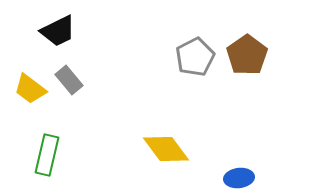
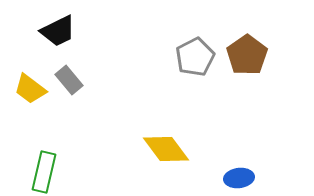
green rectangle: moved 3 px left, 17 px down
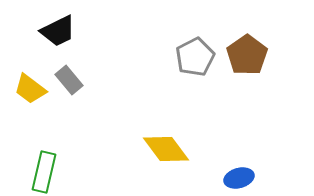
blue ellipse: rotated 8 degrees counterclockwise
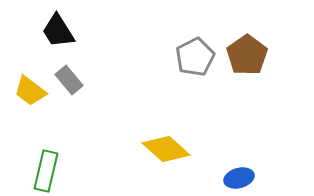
black trapezoid: rotated 84 degrees clockwise
yellow trapezoid: moved 2 px down
yellow diamond: rotated 12 degrees counterclockwise
green rectangle: moved 2 px right, 1 px up
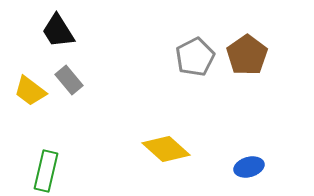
blue ellipse: moved 10 px right, 11 px up
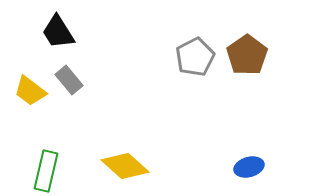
black trapezoid: moved 1 px down
yellow diamond: moved 41 px left, 17 px down
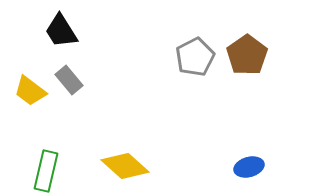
black trapezoid: moved 3 px right, 1 px up
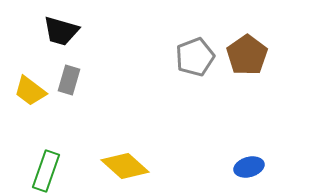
black trapezoid: rotated 42 degrees counterclockwise
gray pentagon: rotated 6 degrees clockwise
gray rectangle: rotated 56 degrees clockwise
green rectangle: rotated 6 degrees clockwise
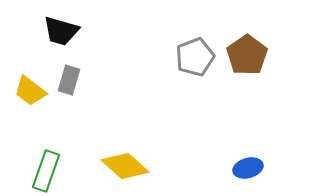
blue ellipse: moved 1 px left, 1 px down
